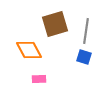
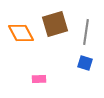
gray line: moved 1 px down
orange diamond: moved 8 px left, 17 px up
blue square: moved 1 px right, 6 px down
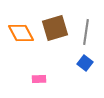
brown square: moved 4 px down
blue square: rotated 21 degrees clockwise
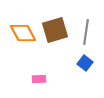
brown square: moved 2 px down
orange diamond: moved 2 px right
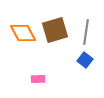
blue square: moved 3 px up
pink rectangle: moved 1 px left
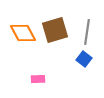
gray line: moved 1 px right
blue square: moved 1 px left, 1 px up
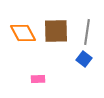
brown square: moved 1 px right, 1 px down; rotated 16 degrees clockwise
